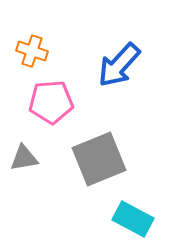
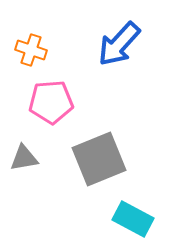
orange cross: moved 1 px left, 1 px up
blue arrow: moved 21 px up
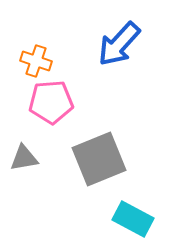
orange cross: moved 5 px right, 11 px down
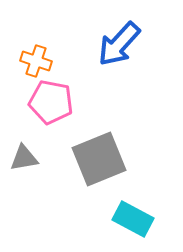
pink pentagon: rotated 15 degrees clockwise
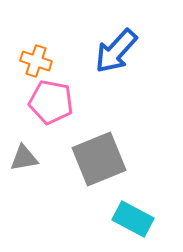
blue arrow: moved 3 px left, 7 px down
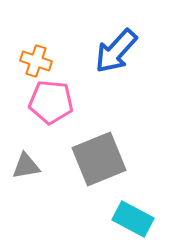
pink pentagon: rotated 6 degrees counterclockwise
gray triangle: moved 2 px right, 8 px down
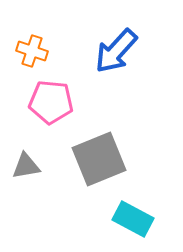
orange cross: moved 4 px left, 10 px up
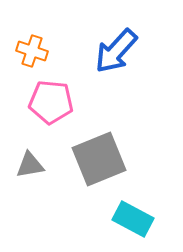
gray triangle: moved 4 px right, 1 px up
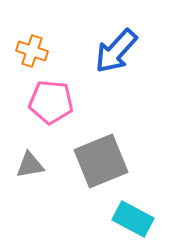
gray square: moved 2 px right, 2 px down
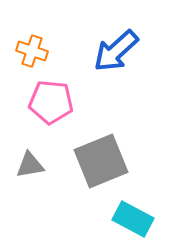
blue arrow: rotated 6 degrees clockwise
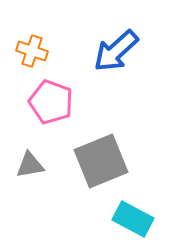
pink pentagon: rotated 15 degrees clockwise
